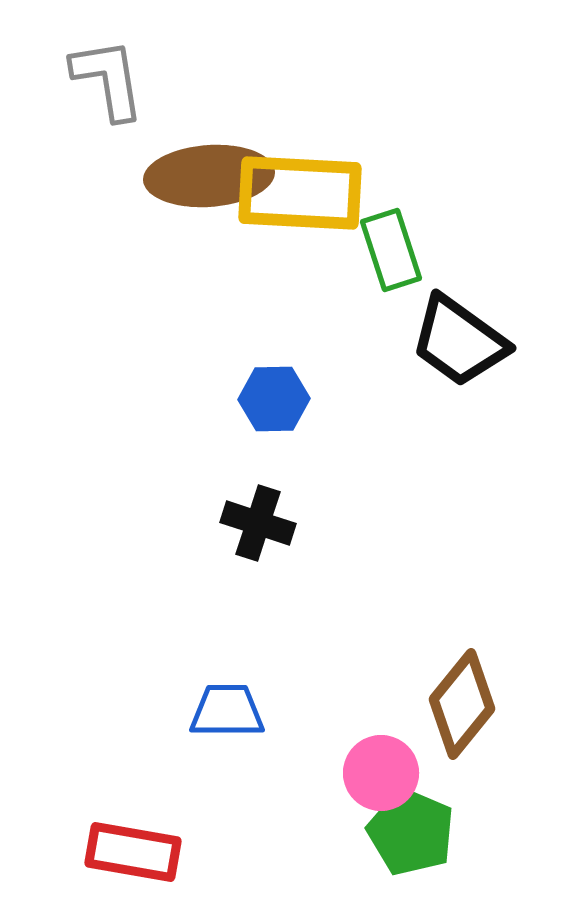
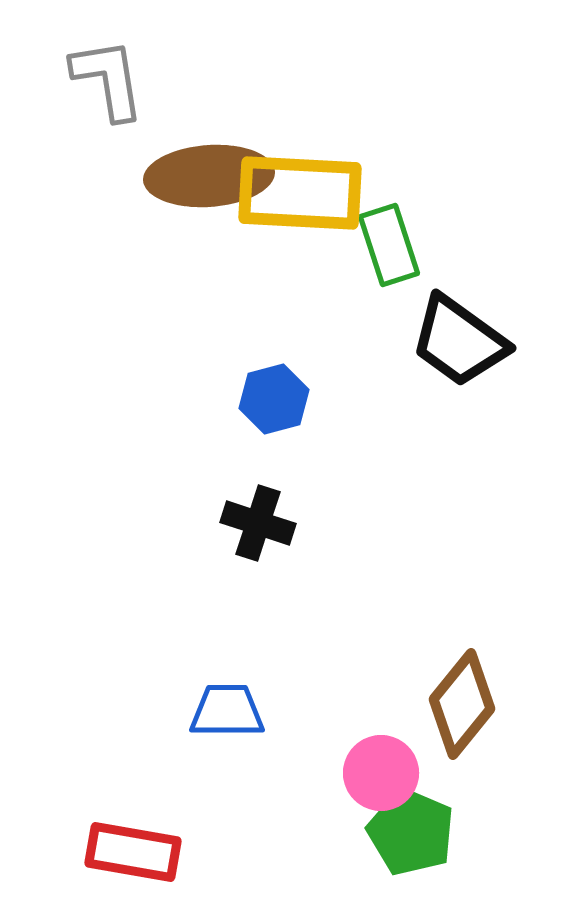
green rectangle: moved 2 px left, 5 px up
blue hexagon: rotated 14 degrees counterclockwise
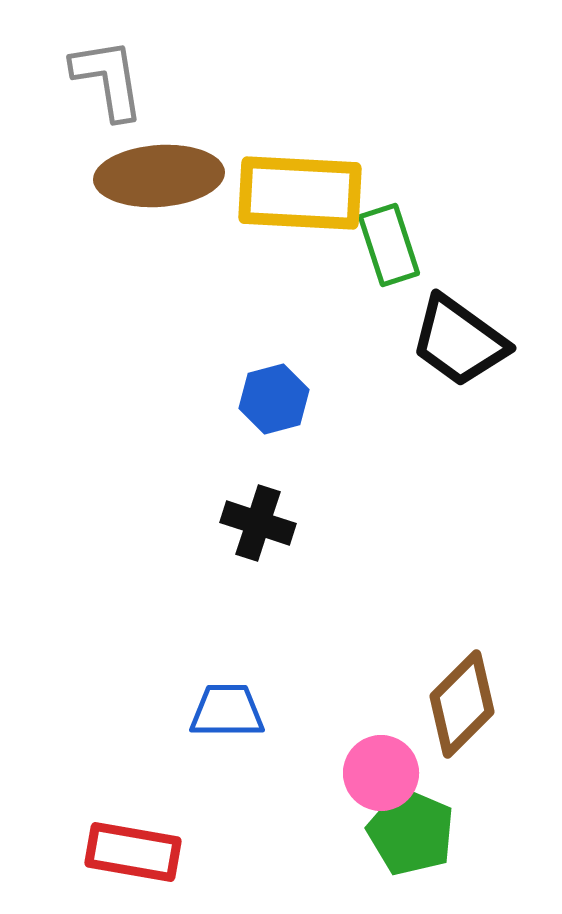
brown ellipse: moved 50 px left
brown diamond: rotated 6 degrees clockwise
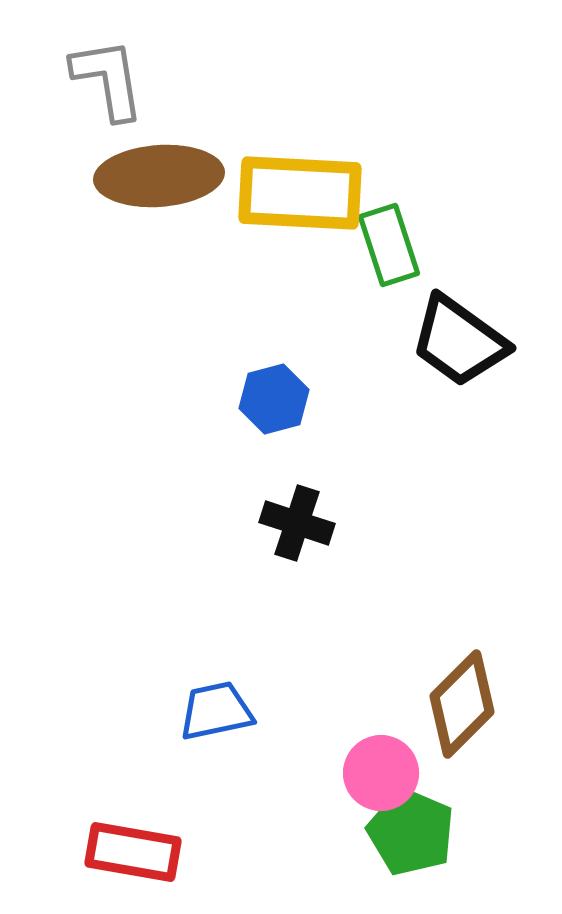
black cross: moved 39 px right
blue trapezoid: moved 11 px left; rotated 12 degrees counterclockwise
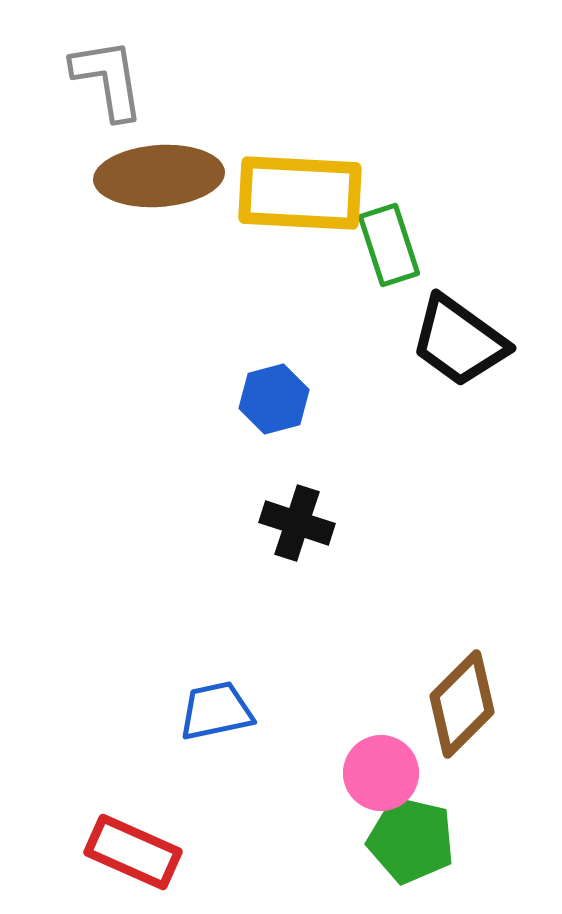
green pentagon: moved 8 px down; rotated 10 degrees counterclockwise
red rectangle: rotated 14 degrees clockwise
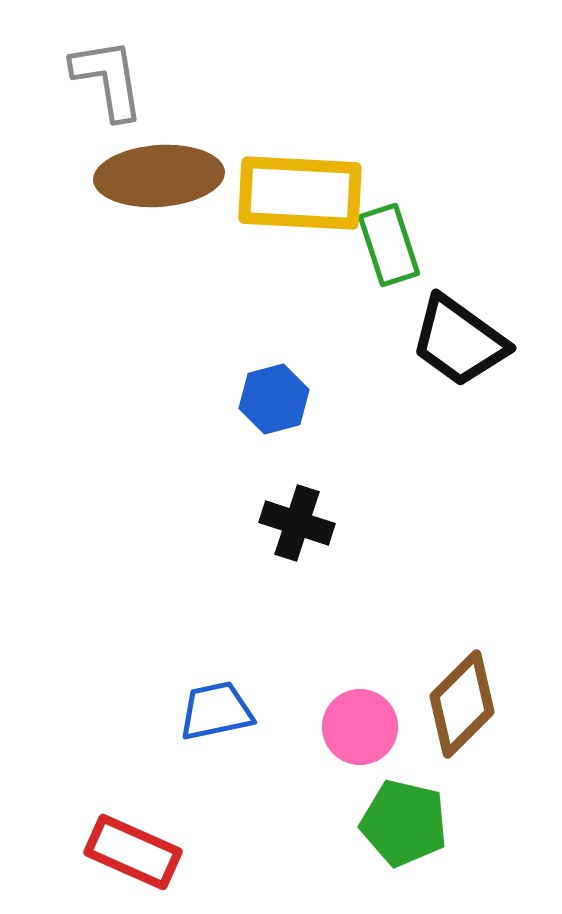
pink circle: moved 21 px left, 46 px up
green pentagon: moved 7 px left, 17 px up
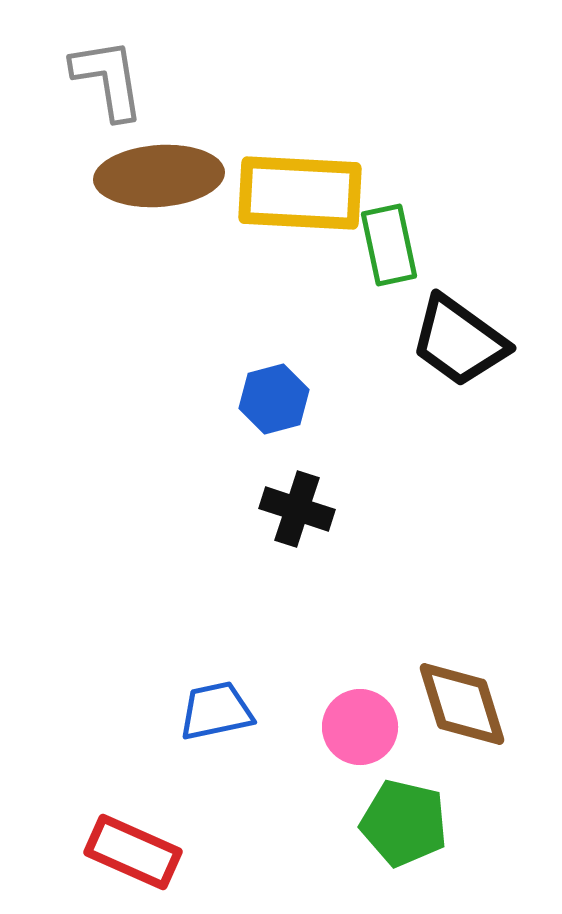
green rectangle: rotated 6 degrees clockwise
black cross: moved 14 px up
brown diamond: rotated 62 degrees counterclockwise
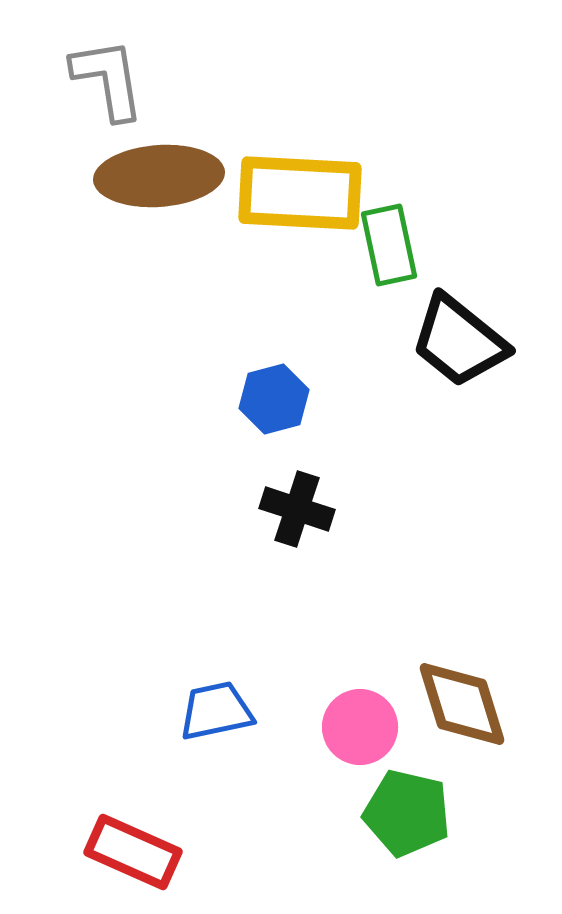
black trapezoid: rotated 3 degrees clockwise
green pentagon: moved 3 px right, 10 px up
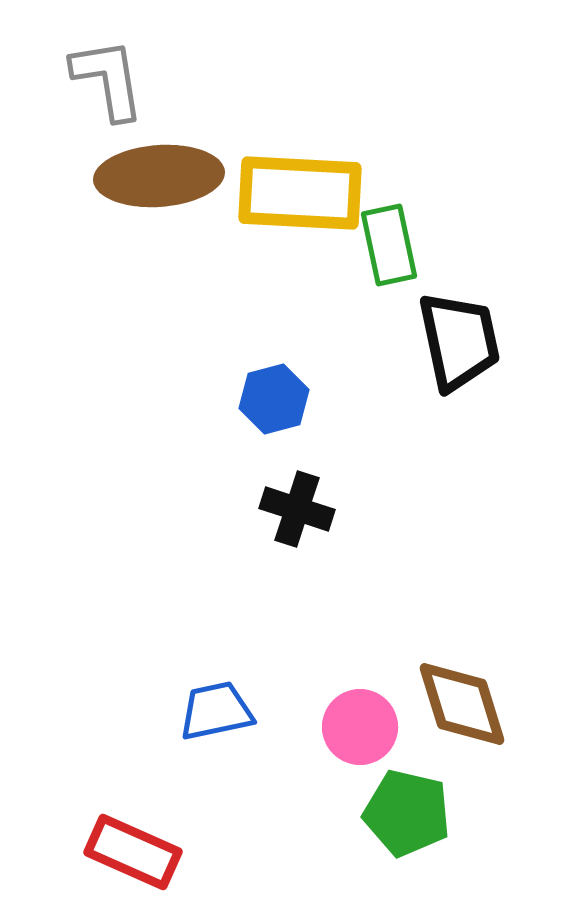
black trapezoid: rotated 141 degrees counterclockwise
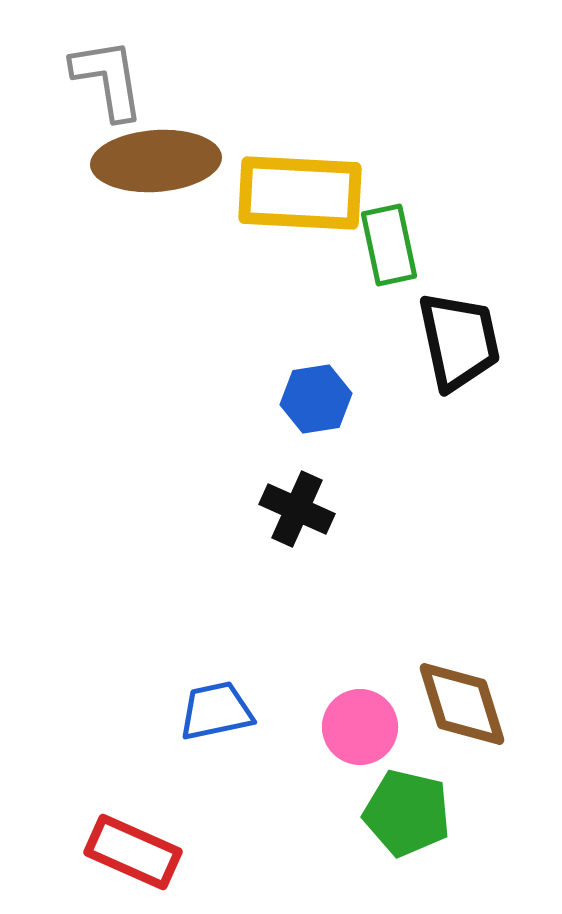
brown ellipse: moved 3 px left, 15 px up
blue hexagon: moved 42 px right; rotated 6 degrees clockwise
black cross: rotated 6 degrees clockwise
